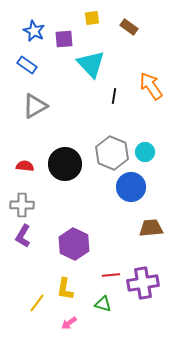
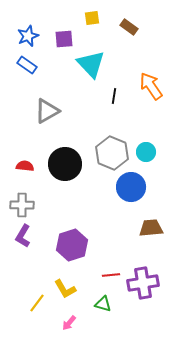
blue star: moved 6 px left, 5 px down; rotated 25 degrees clockwise
gray triangle: moved 12 px right, 5 px down
cyan circle: moved 1 px right
purple hexagon: moved 2 px left, 1 px down; rotated 16 degrees clockwise
yellow L-shape: rotated 40 degrees counterclockwise
pink arrow: rotated 14 degrees counterclockwise
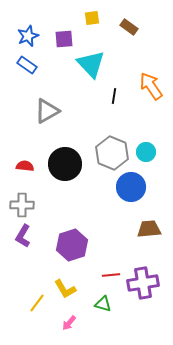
brown trapezoid: moved 2 px left, 1 px down
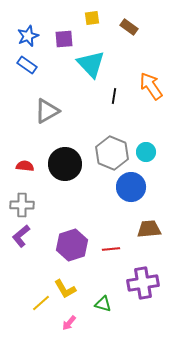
purple L-shape: moved 2 px left; rotated 20 degrees clockwise
red line: moved 26 px up
yellow line: moved 4 px right; rotated 12 degrees clockwise
